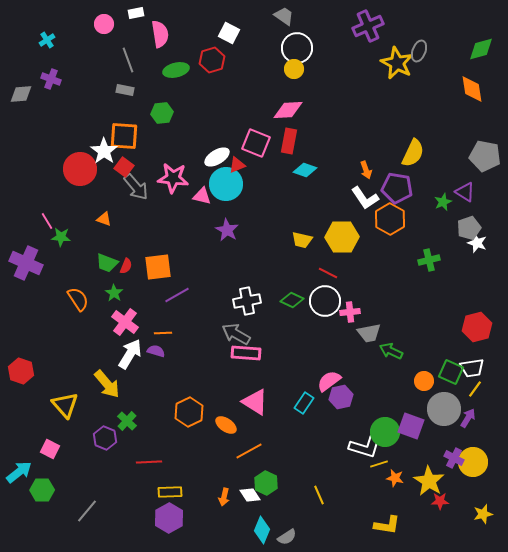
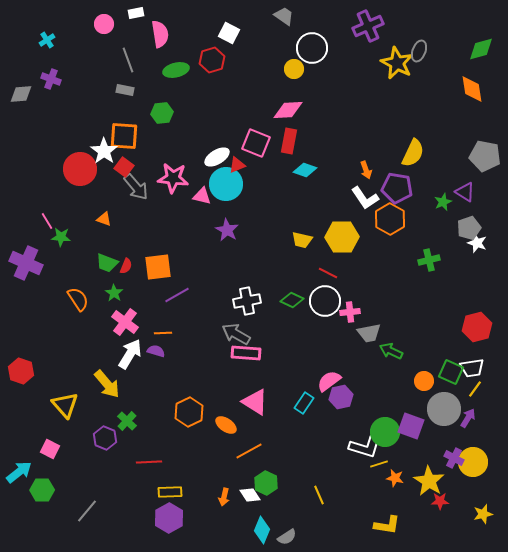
white circle at (297, 48): moved 15 px right
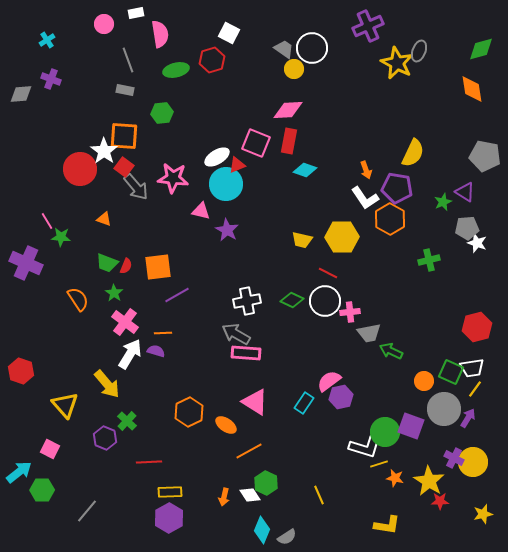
gray trapezoid at (284, 16): moved 33 px down
pink triangle at (202, 196): moved 1 px left, 15 px down
gray pentagon at (469, 228): moved 2 px left; rotated 15 degrees clockwise
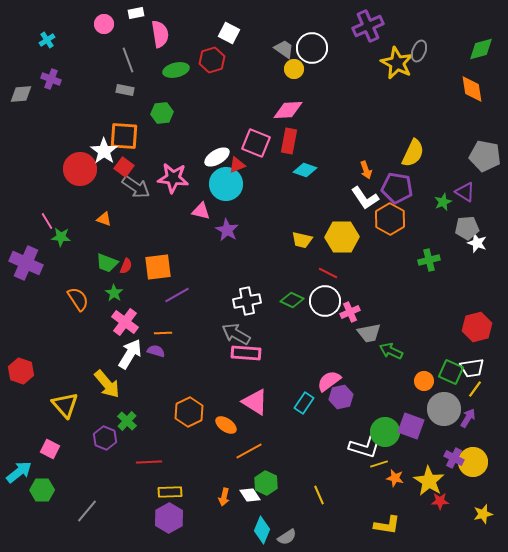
gray arrow at (136, 187): rotated 16 degrees counterclockwise
pink cross at (350, 312): rotated 18 degrees counterclockwise
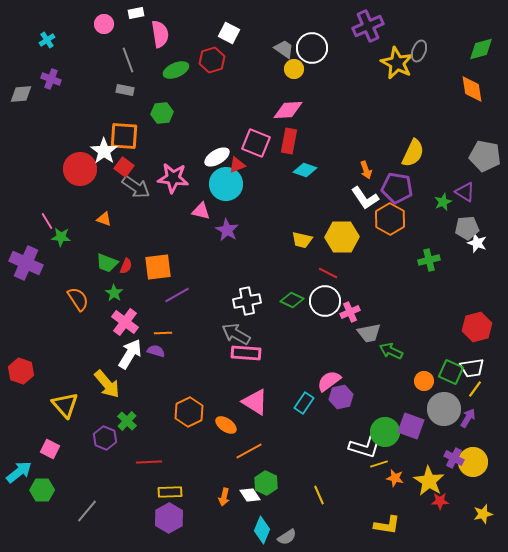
green ellipse at (176, 70): rotated 10 degrees counterclockwise
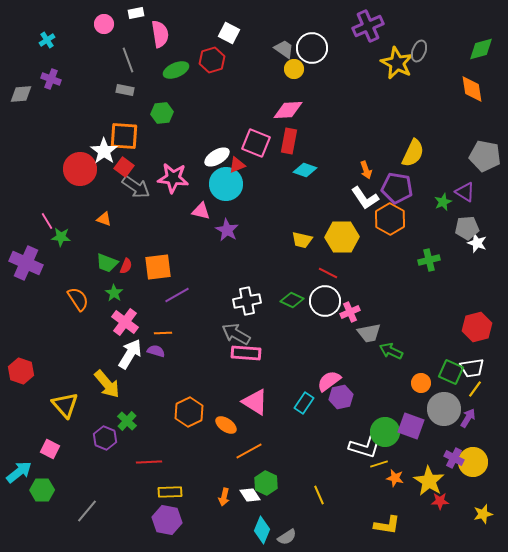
orange circle at (424, 381): moved 3 px left, 2 px down
purple hexagon at (169, 518): moved 2 px left, 2 px down; rotated 20 degrees counterclockwise
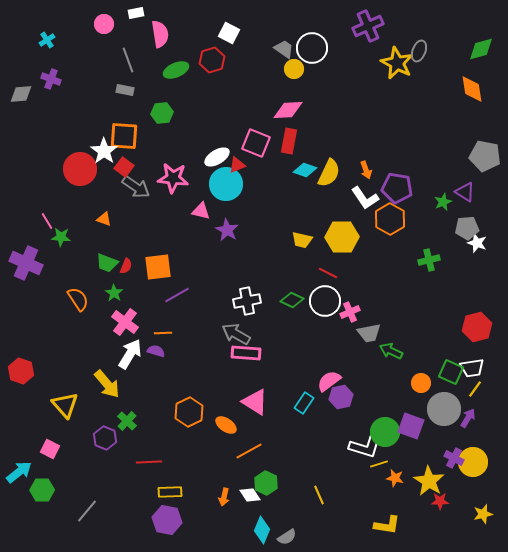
yellow semicircle at (413, 153): moved 84 px left, 20 px down
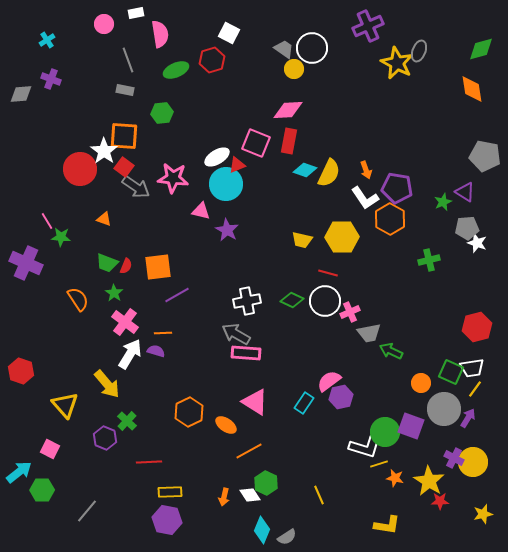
red line at (328, 273): rotated 12 degrees counterclockwise
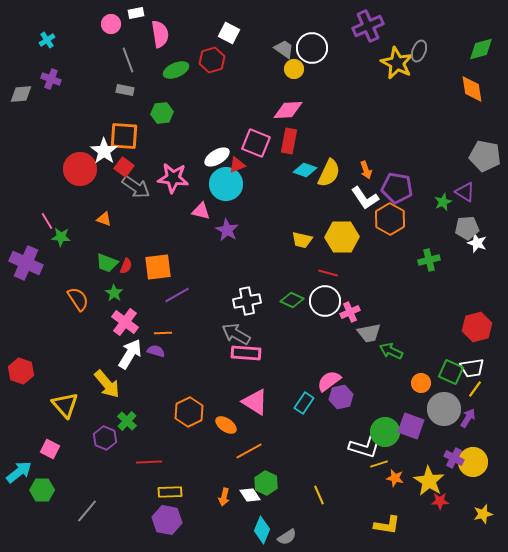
pink circle at (104, 24): moved 7 px right
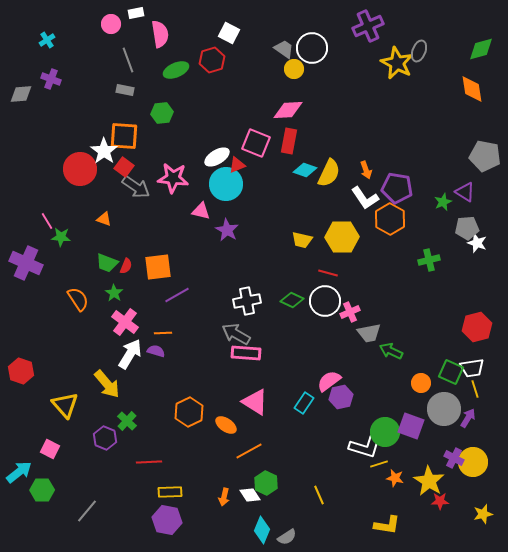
yellow line at (475, 389): rotated 54 degrees counterclockwise
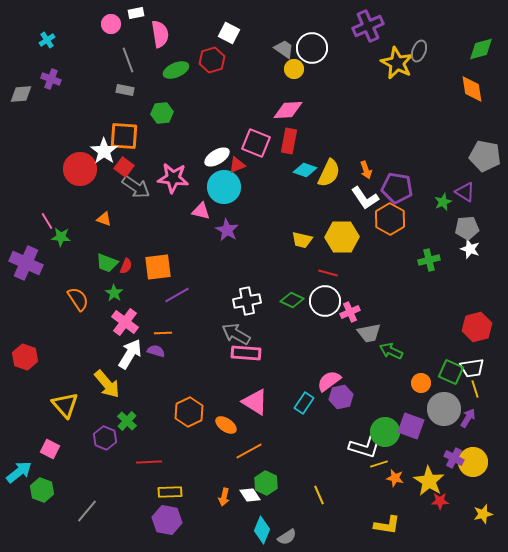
cyan circle at (226, 184): moved 2 px left, 3 px down
white star at (477, 243): moved 7 px left, 6 px down
red hexagon at (21, 371): moved 4 px right, 14 px up
green hexagon at (42, 490): rotated 20 degrees clockwise
